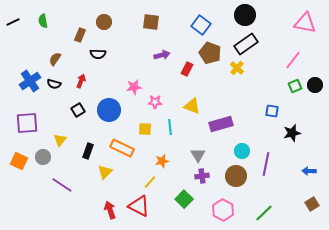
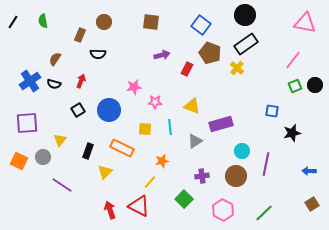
black line at (13, 22): rotated 32 degrees counterclockwise
gray triangle at (198, 155): moved 3 px left, 14 px up; rotated 28 degrees clockwise
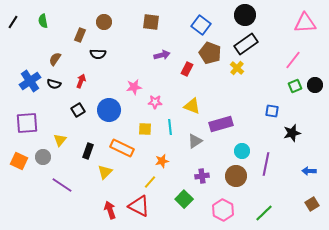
pink triangle at (305, 23): rotated 15 degrees counterclockwise
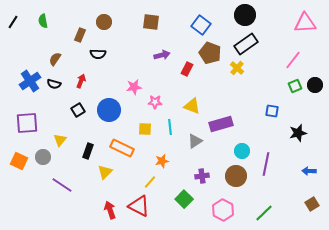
black star at (292, 133): moved 6 px right
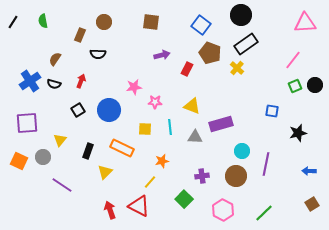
black circle at (245, 15): moved 4 px left
gray triangle at (195, 141): moved 4 px up; rotated 35 degrees clockwise
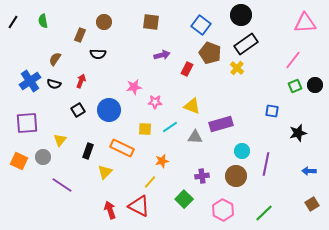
cyan line at (170, 127): rotated 63 degrees clockwise
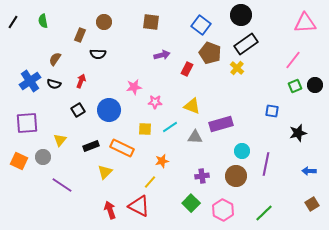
black rectangle at (88, 151): moved 3 px right, 5 px up; rotated 49 degrees clockwise
green square at (184, 199): moved 7 px right, 4 px down
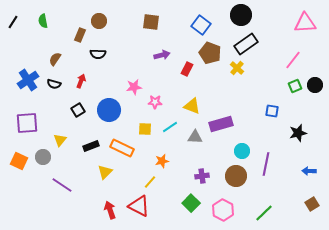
brown circle at (104, 22): moved 5 px left, 1 px up
blue cross at (30, 81): moved 2 px left, 1 px up
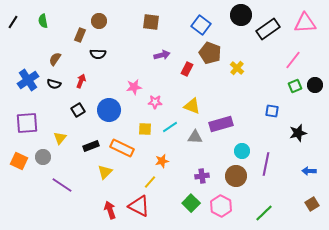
black rectangle at (246, 44): moved 22 px right, 15 px up
yellow triangle at (60, 140): moved 2 px up
pink hexagon at (223, 210): moved 2 px left, 4 px up
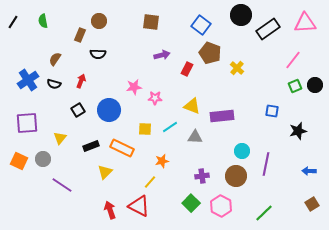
pink star at (155, 102): moved 4 px up
purple rectangle at (221, 124): moved 1 px right, 8 px up; rotated 10 degrees clockwise
black star at (298, 133): moved 2 px up
gray circle at (43, 157): moved 2 px down
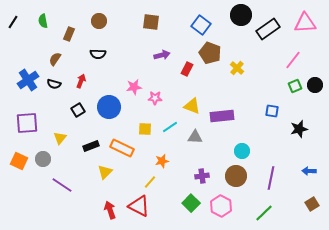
brown rectangle at (80, 35): moved 11 px left, 1 px up
blue circle at (109, 110): moved 3 px up
black star at (298, 131): moved 1 px right, 2 px up
purple line at (266, 164): moved 5 px right, 14 px down
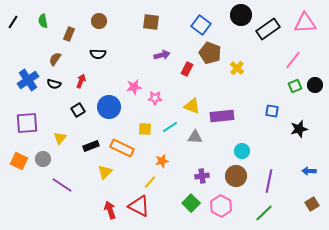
purple line at (271, 178): moved 2 px left, 3 px down
